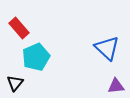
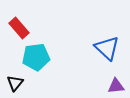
cyan pentagon: rotated 16 degrees clockwise
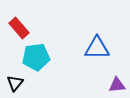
blue triangle: moved 10 px left; rotated 44 degrees counterclockwise
purple triangle: moved 1 px right, 1 px up
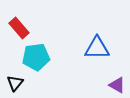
purple triangle: rotated 36 degrees clockwise
